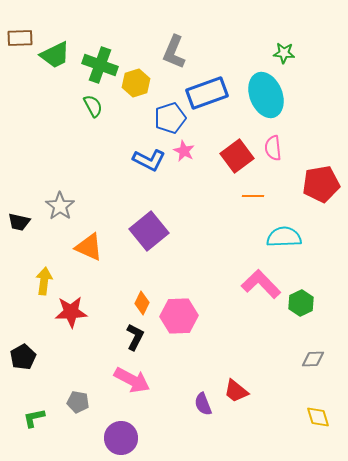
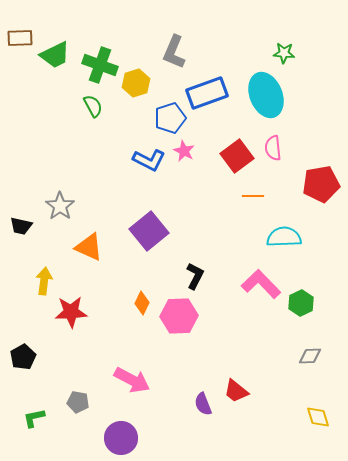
black trapezoid: moved 2 px right, 4 px down
black L-shape: moved 60 px right, 61 px up
gray diamond: moved 3 px left, 3 px up
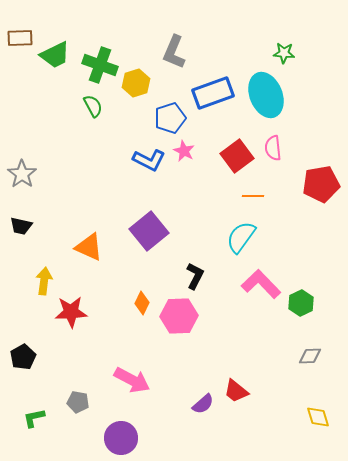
blue rectangle: moved 6 px right
gray star: moved 38 px left, 32 px up
cyan semicircle: moved 43 px left; rotated 52 degrees counterclockwise
purple semicircle: rotated 110 degrees counterclockwise
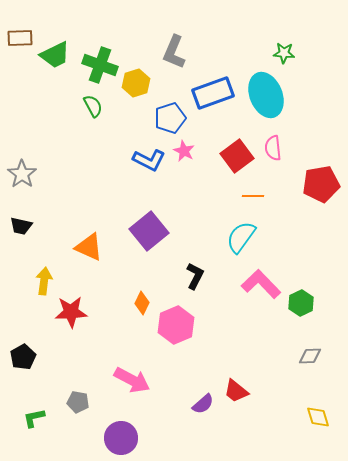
pink hexagon: moved 3 px left, 9 px down; rotated 21 degrees counterclockwise
